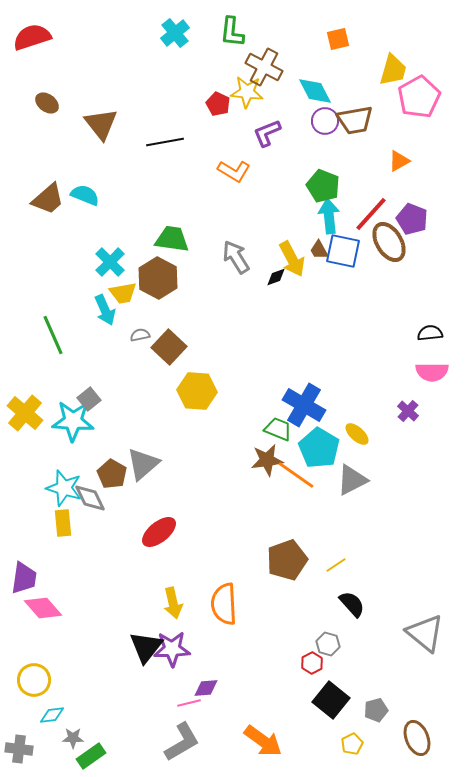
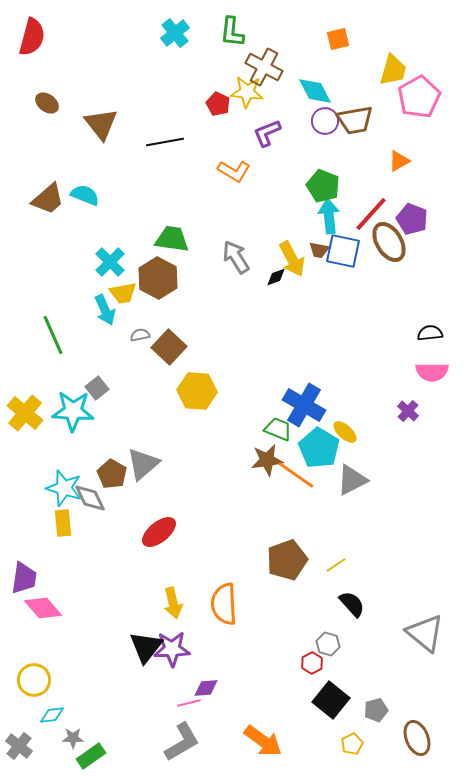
red semicircle at (32, 37): rotated 123 degrees clockwise
brown trapezoid at (319, 250): rotated 50 degrees counterclockwise
gray square at (89, 399): moved 8 px right, 11 px up
cyan star at (73, 421): moved 10 px up
yellow ellipse at (357, 434): moved 12 px left, 2 px up
gray cross at (19, 749): moved 3 px up; rotated 32 degrees clockwise
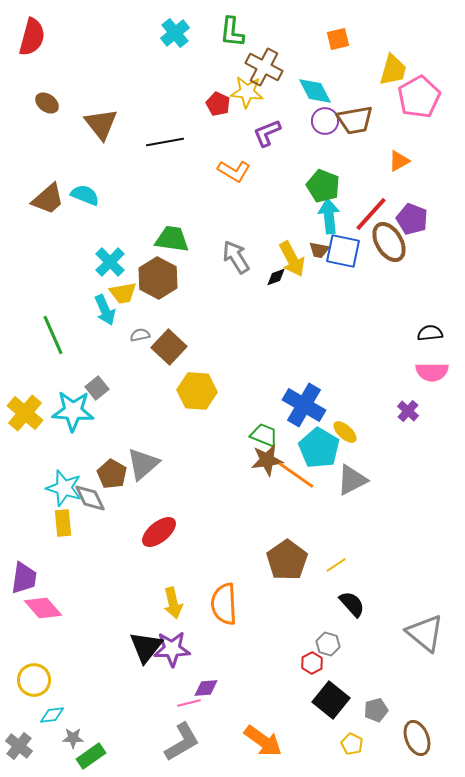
green trapezoid at (278, 429): moved 14 px left, 6 px down
brown pentagon at (287, 560): rotated 15 degrees counterclockwise
yellow pentagon at (352, 744): rotated 20 degrees counterclockwise
